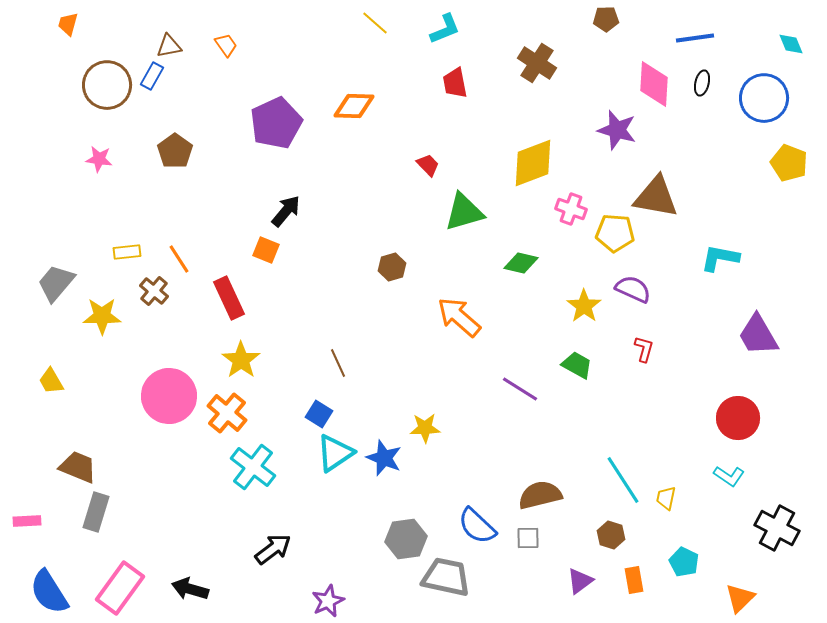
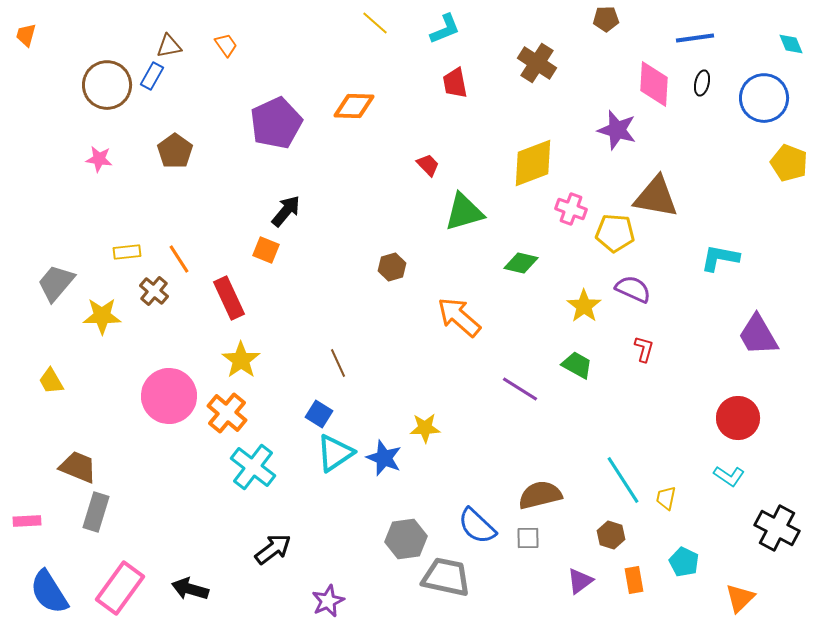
orange trapezoid at (68, 24): moved 42 px left, 11 px down
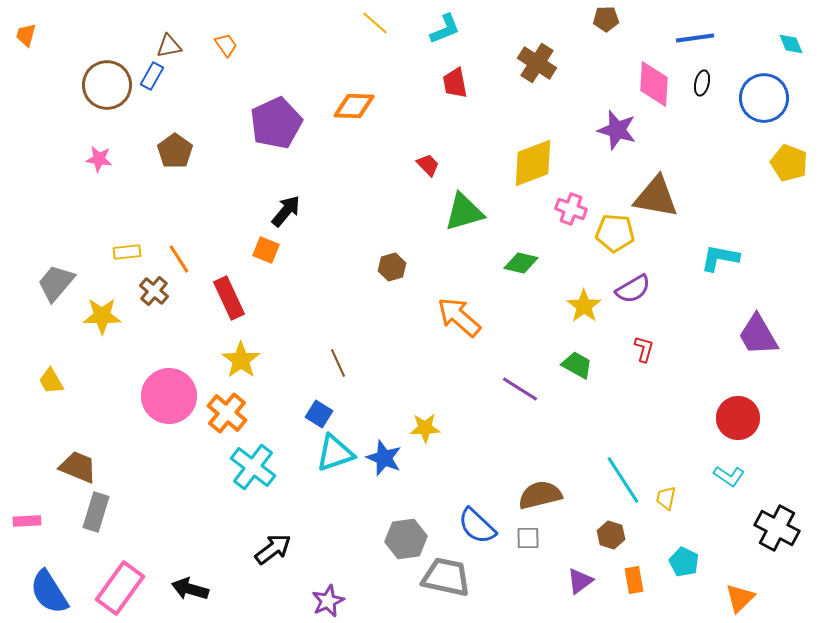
purple semicircle at (633, 289): rotated 126 degrees clockwise
cyan triangle at (335, 453): rotated 15 degrees clockwise
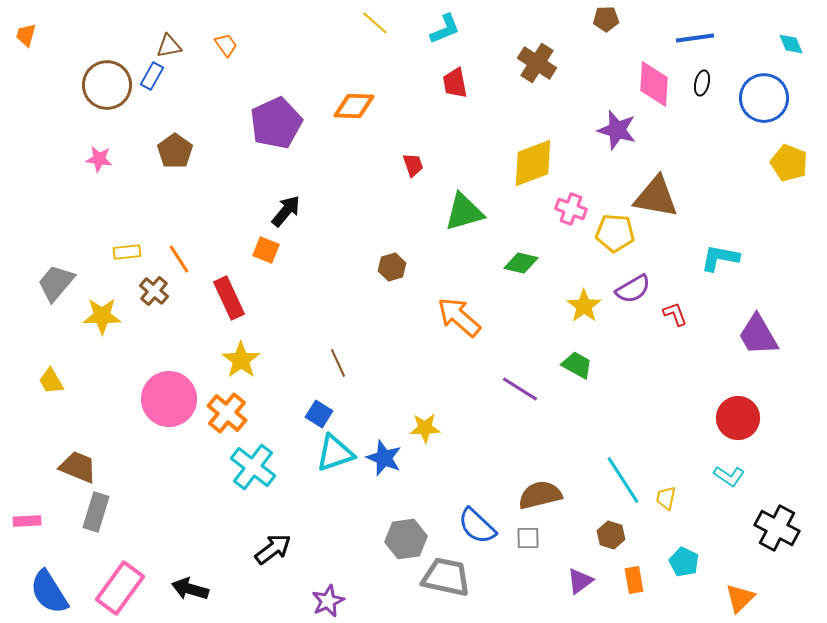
red trapezoid at (428, 165): moved 15 px left; rotated 25 degrees clockwise
red L-shape at (644, 349): moved 31 px right, 35 px up; rotated 36 degrees counterclockwise
pink circle at (169, 396): moved 3 px down
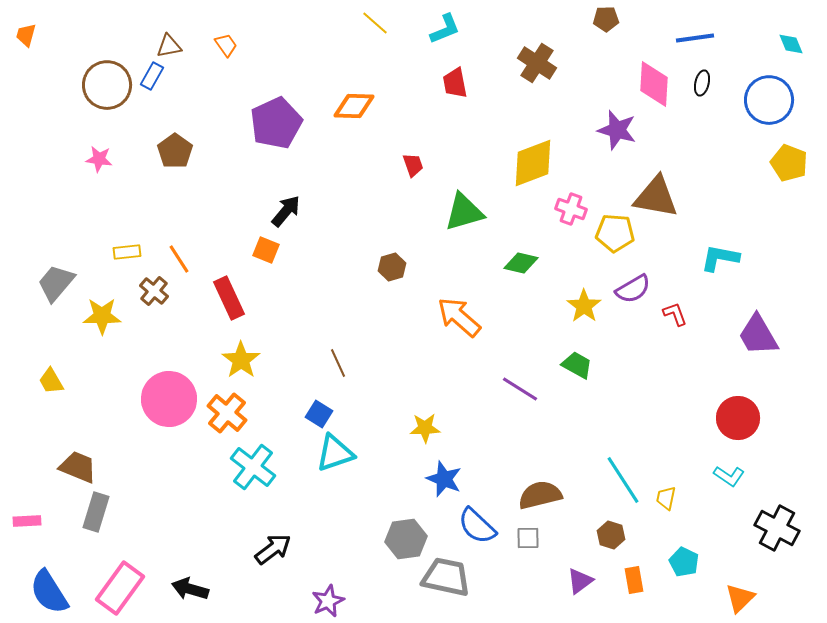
blue circle at (764, 98): moved 5 px right, 2 px down
blue star at (384, 458): moved 60 px right, 21 px down
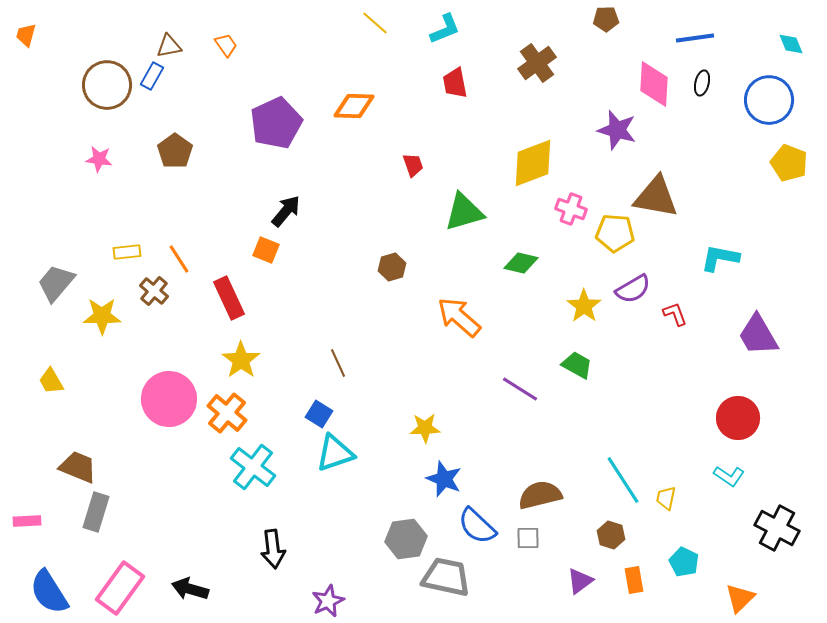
brown cross at (537, 63): rotated 21 degrees clockwise
black arrow at (273, 549): rotated 120 degrees clockwise
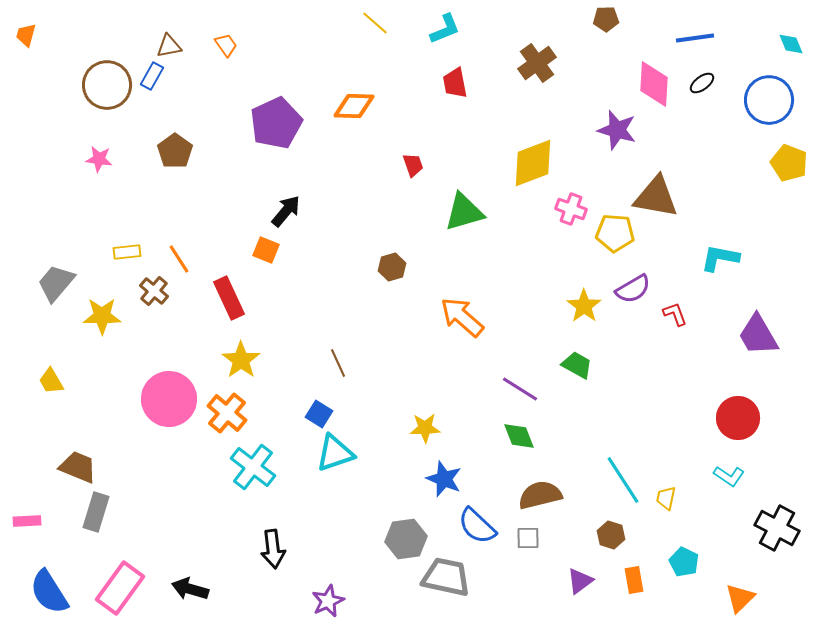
black ellipse at (702, 83): rotated 40 degrees clockwise
green diamond at (521, 263): moved 2 px left, 173 px down; rotated 56 degrees clockwise
orange arrow at (459, 317): moved 3 px right
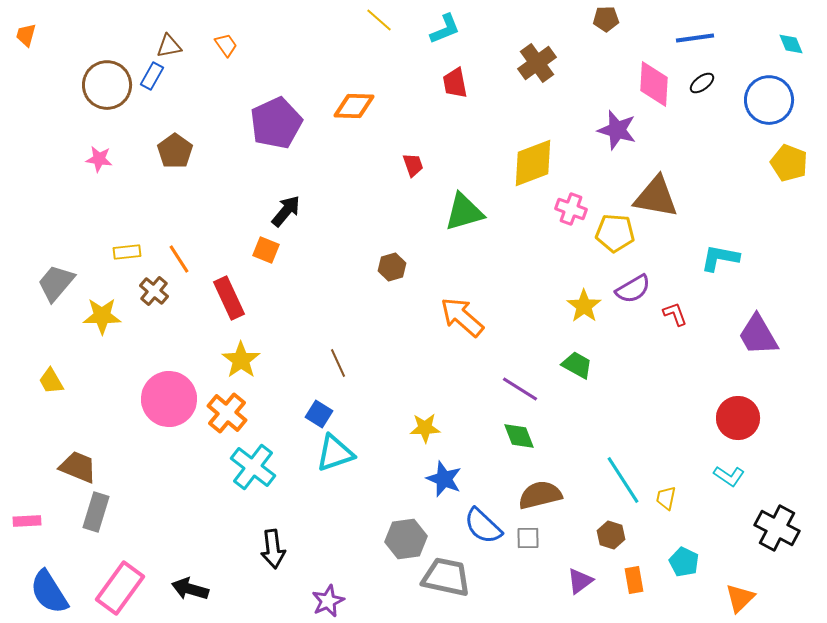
yellow line at (375, 23): moved 4 px right, 3 px up
blue semicircle at (477, 526): moved 6 px right
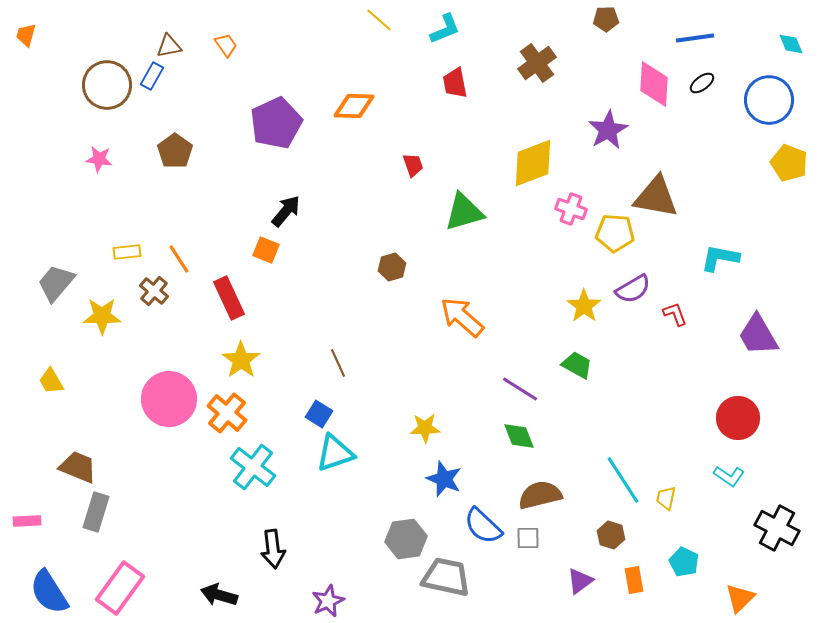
purple star at (617, 130): moved 9 px left; rotated 27 degrees clockwise
black arrow at (190, 589): moved 29 px right, 6 px down
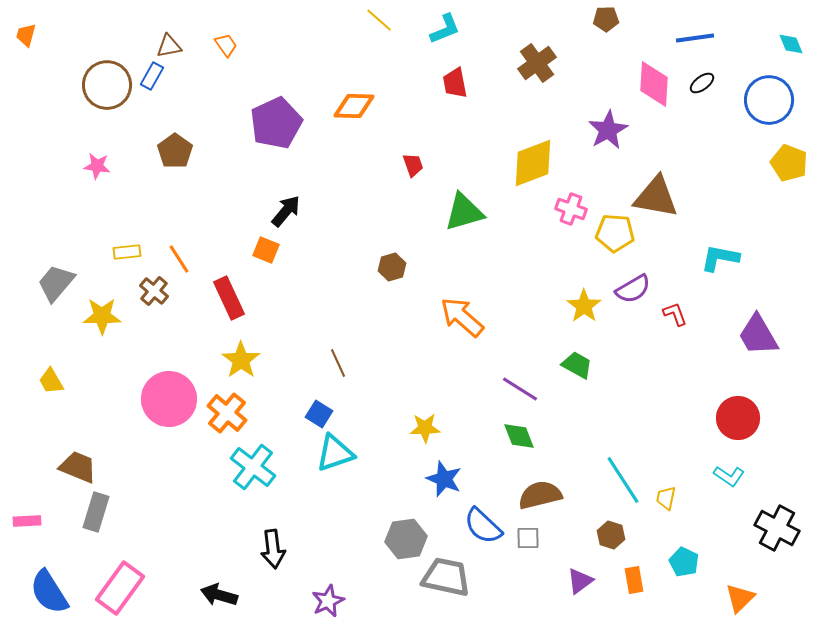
pink star at (99, 159): moved 2 px left, 7 px down
